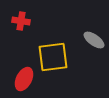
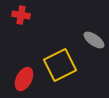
red cross: moved 6 px up
yellow square: moved 7 px right, 8 px down; rotated 20 degrees counterclockwise
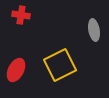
gray ellipse: moved 10 px up; rotated 45 degrees clockwise
red ellipse: moved 8 px left, 9 px up
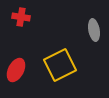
red cross: moved 2 px down
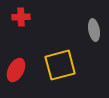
red cross: rotated 12 degrees counterclockwise
yellow square: rotated 12 degrees clockwise
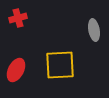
red cross: moved 3 px left, 1 px down; rotated 12 degrees counterclockwise
yellow square: rotated 12 degrees clockwise
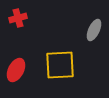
gray ellipse: rotated 35 degrees clockwise
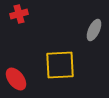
red cross: moved 1 px right, 4 px up
red ellipse: moved 9 px down; rotated 65 degrees counterclockwise
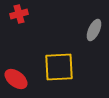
yellow square: moved 1 px left, 2 px down
red ellipse: rotated 15 degrees counterclockwise
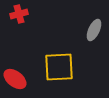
red ellipse: moved 1 px left
